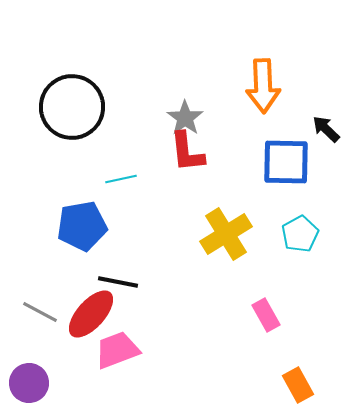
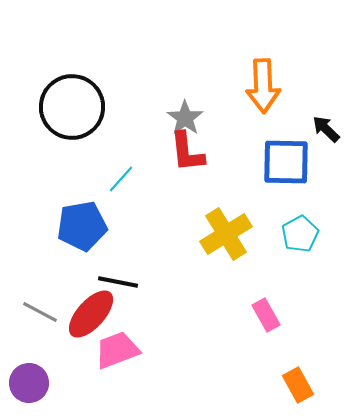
cyan line: rotated 36 degrees counterclockwise
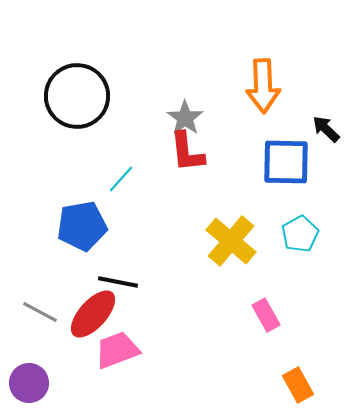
black circle: moved 5 px right, 11 px up
yellow cross: moved 5 px right, 7 px down; rotated 18 degrees counterclockwise
red ellipse: moved 2 px right
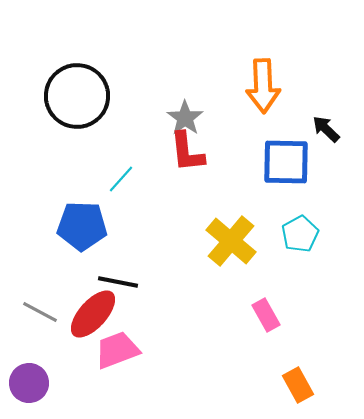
blue pentagon: rotated 12 degrees clockwise
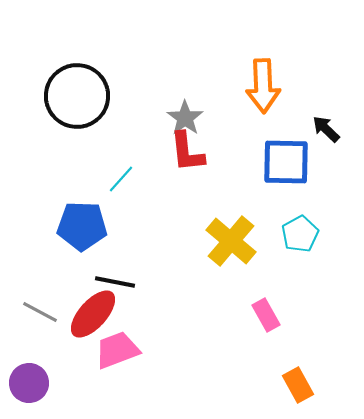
black line: moved 3 px left
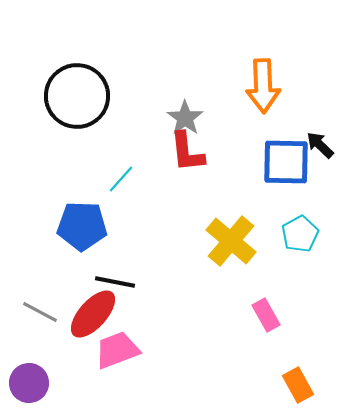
black arrow: moved 6 px left, 16 px down
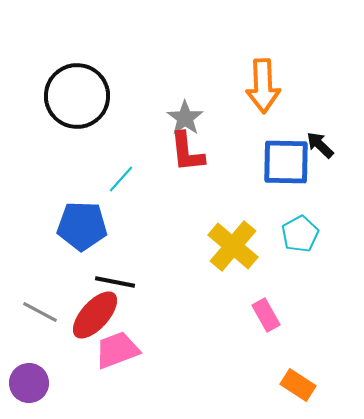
yellow cross: moved 2 px right, 5 px down
red ellipse: moved 2 px right, 1 px down
orange rectangle: rotated 28 degrees counterclockwise
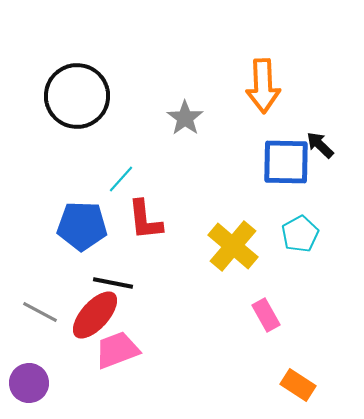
red L-shape: moved 42 px left, 68 px down
black line: moved 2 px left, 1 px down
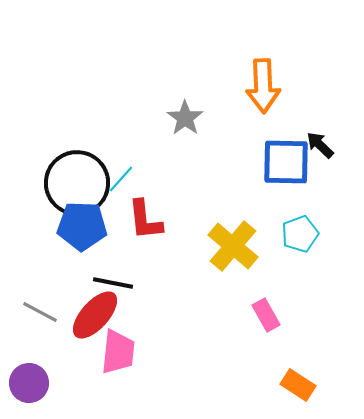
black circle: moved 87 px down
cyan pentagon: rotated 9 degrees clockwise
pink trapezoid: moved 1 px right, 2 px down; rotated 117 degrees clockwise
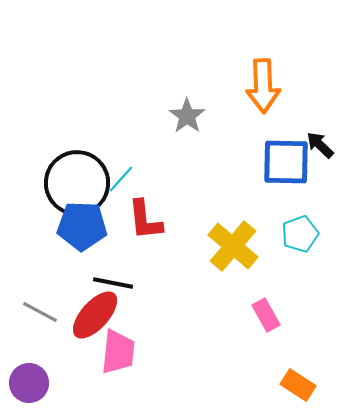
gray star: moved 2 px right, 2 px up
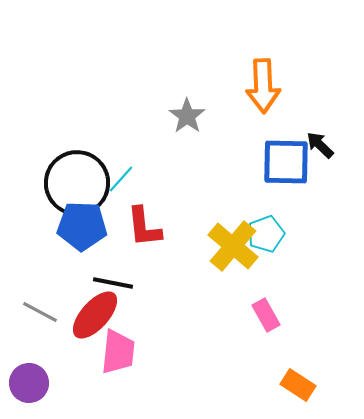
red L-shape: moved 1 px left, 7 px down
cyan pentagon: moved 34 px left
